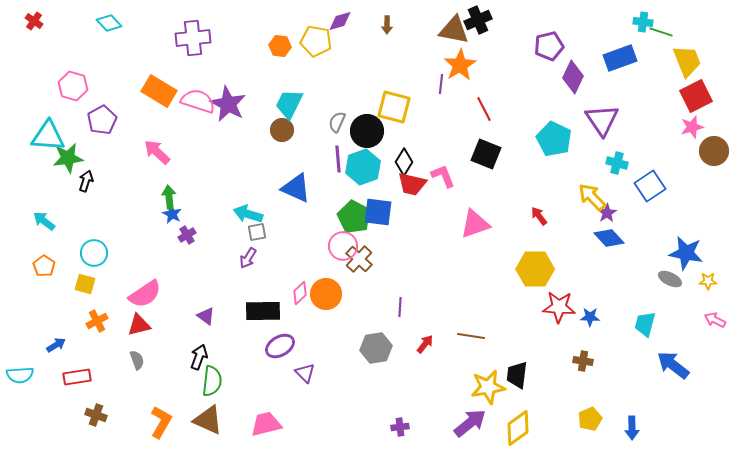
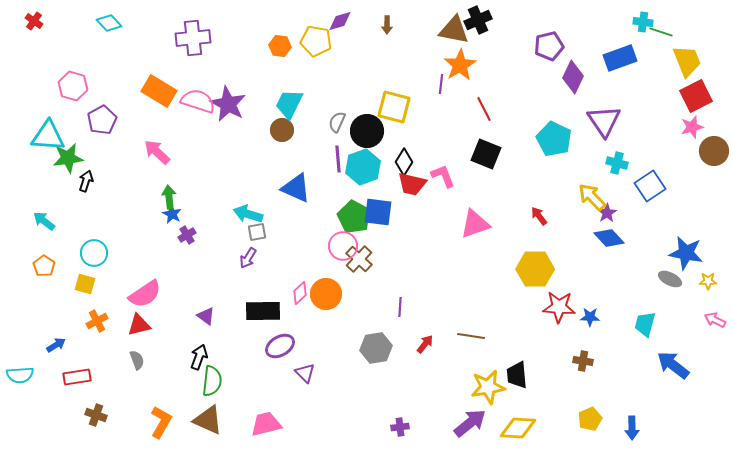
purple triangle at (602, 120): moved 2 px right, 1 px down
black trapezoid at (517, 375): rotated 12 degrees counterclockwise
yellow diamond at (518, 428): rotated 39 degrees clockwise
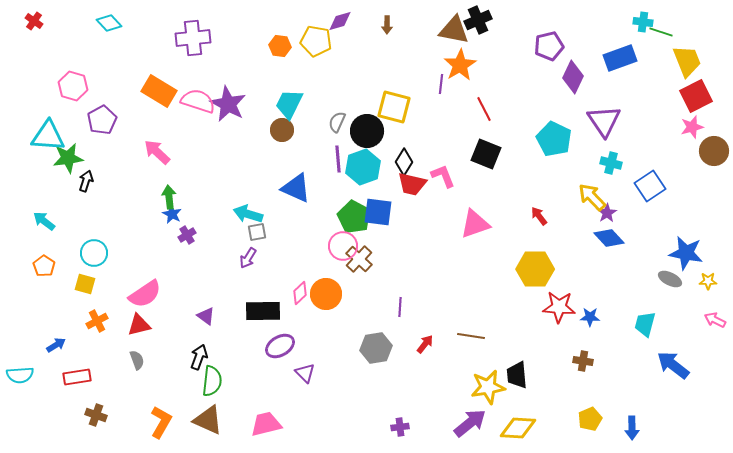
cyan cross at (617, 163): moved 6 px left
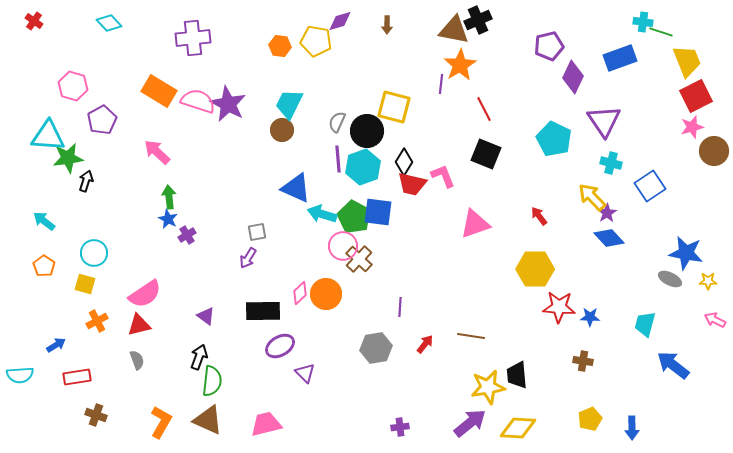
blue star at (172, 214): moved 4 px left, 5 px down
cyan arrow at (248, 214): moved 74 px right
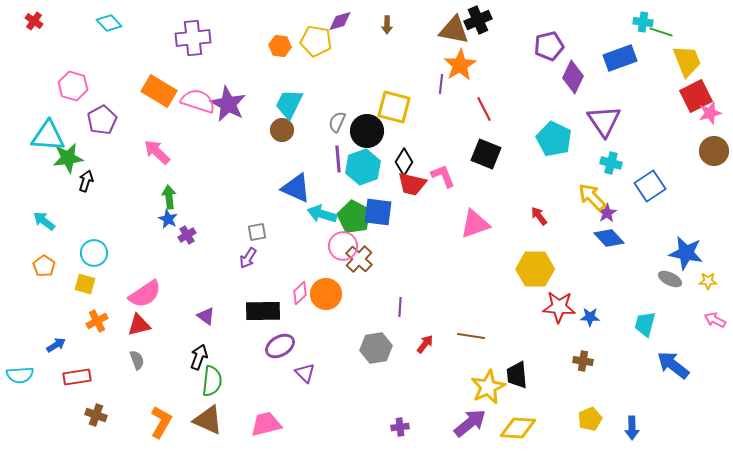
pink star at (692, 127): moved 18 px right, 14 px up
yellow star at (488, 387): rotated 16 degrees counterclockwise
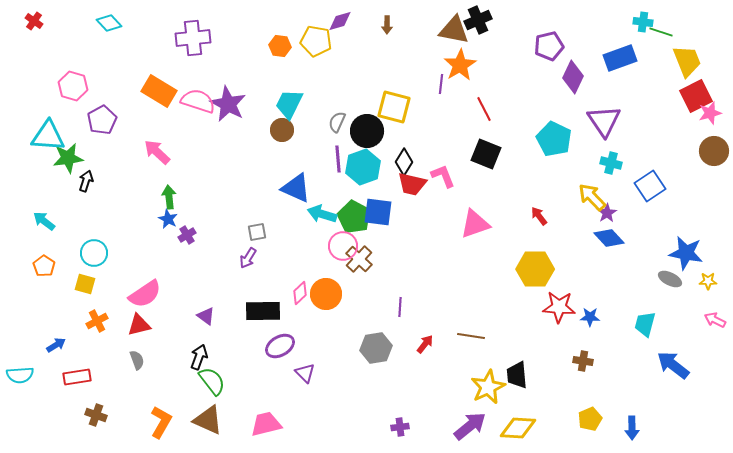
green semicircle at (212, 381): rotated 44 degrees counterclockwise
purple arrow at (470, 423): moved 3 px down
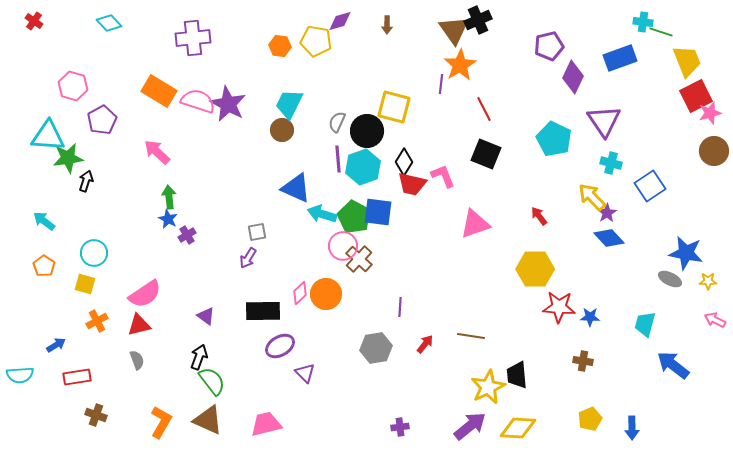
brown triangle at (454, 30): rotated 44 degrees clockwise
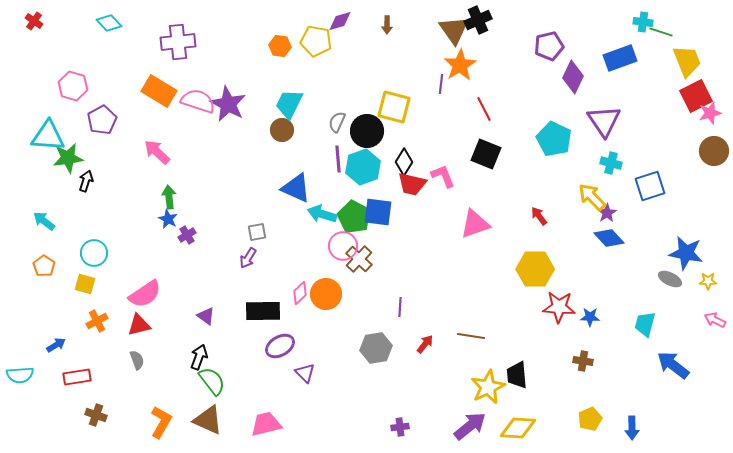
purple cross at (193, 38): moved 15 px left, 4 px down
blue square at (650, 186): rotated 16 degrees clockwise
